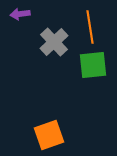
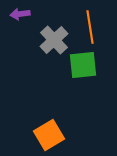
gray cross: moved 2 px up
green square: moved 10 px left
orange square: rotated 12 degrees counterclockwise
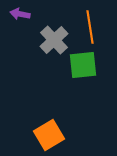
purple arrow: rotated 18 degrees clockwise
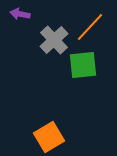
orange line: rotated 52 degrees clockwise
orange square: moved 2 px down
